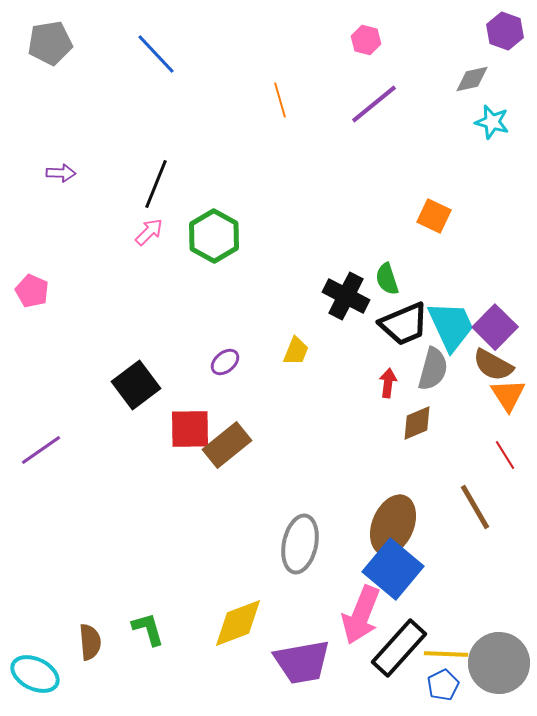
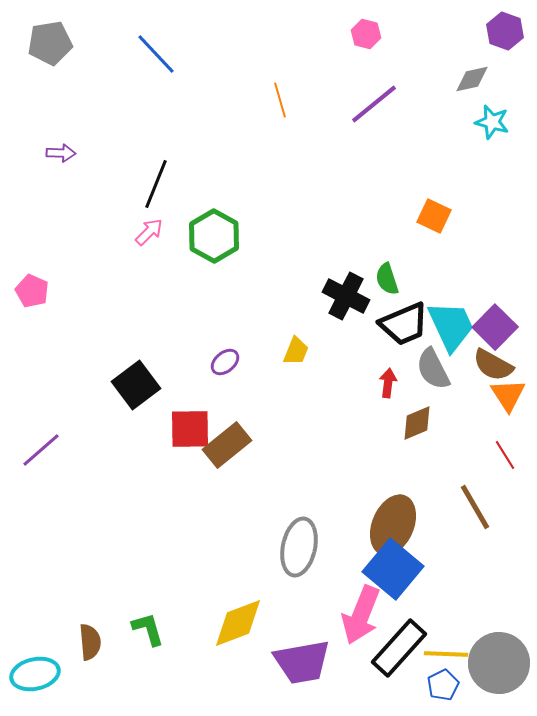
pink hexagon at (366, 40): moved 6 px up
purple arrow at (61, 173): moved 20 px up
gray semicircle at (433, 369): rotated 138 degrees clockwise
purple line at (41, 450): rotated 6 degrees counterclockwise
gray ellipse at (300, 544): moved 1 px left, 3 px down
cyan ellipse at (35, 674): rotated 39 degrees counterclockwise
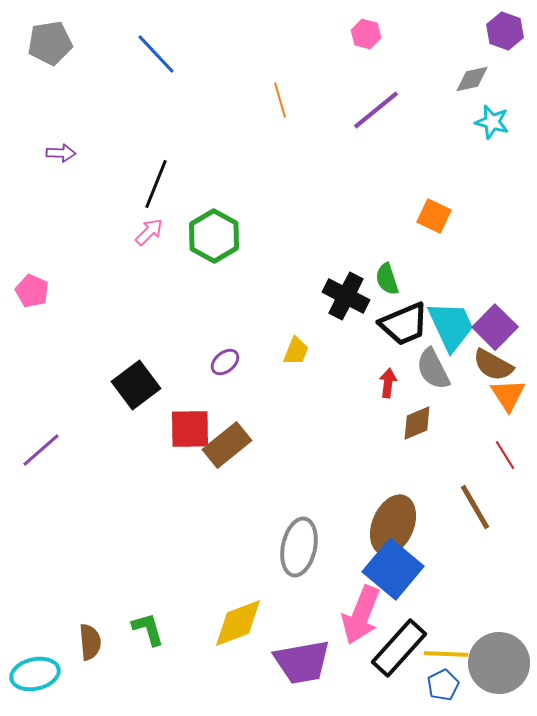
purple line at (374, 104): moved 2 px right, 6 px down
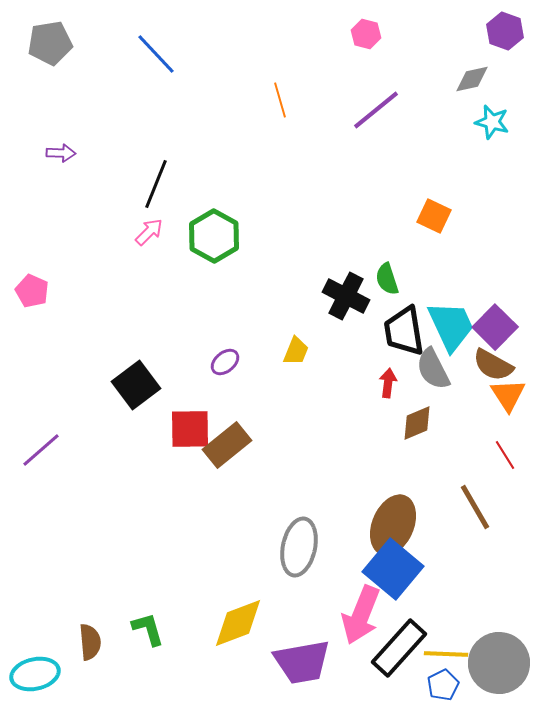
black trapezoid at (404, 324): moved 7 px down; rotated 104 degrees clockwise
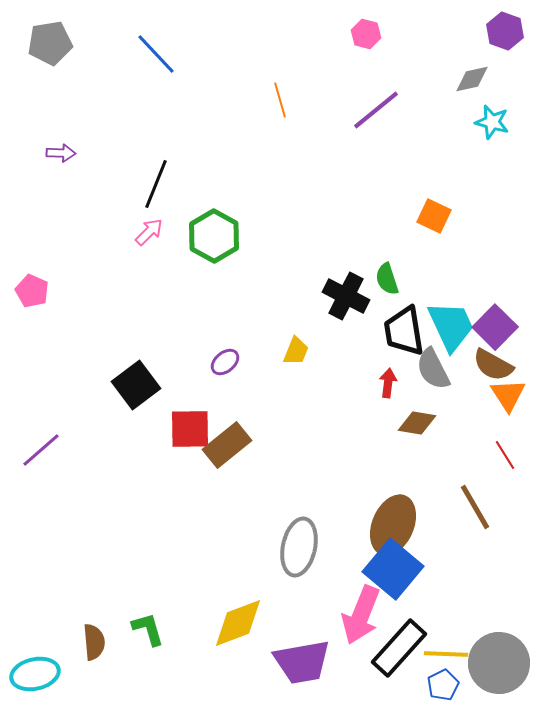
brown diamond at (417, 423): rotated 33 degrees clockwise
brown semicircle at (90, 642): moved 4 px right
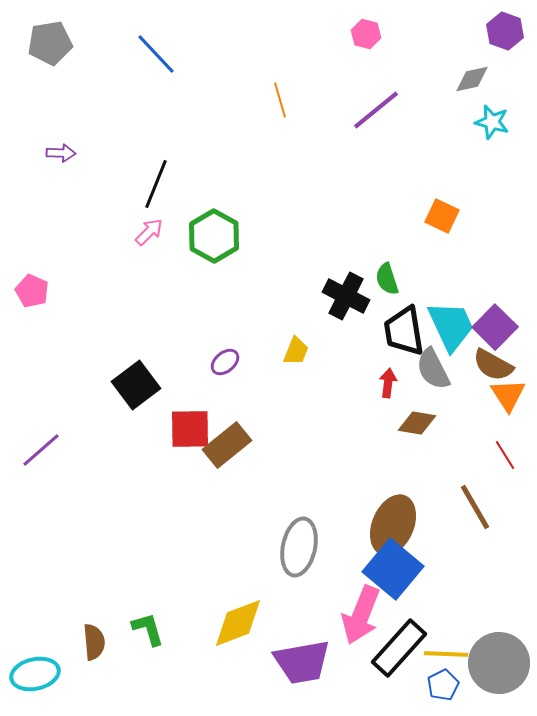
orange square at (434, 216): moved 8 px right
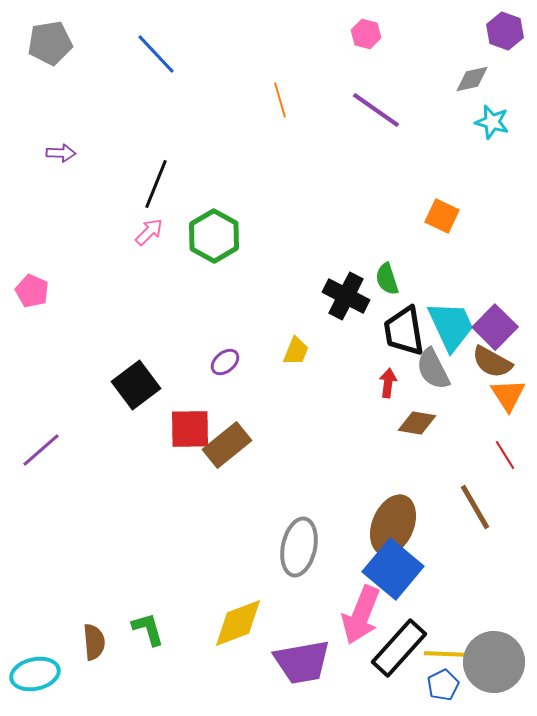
purple line at (376, 110): rotated 74 degrees clockwise
brown semicircle at (493, 365): moved 1 px left, 3 px up
gray circle at (499, 663): moved 5 px left, 1 px up
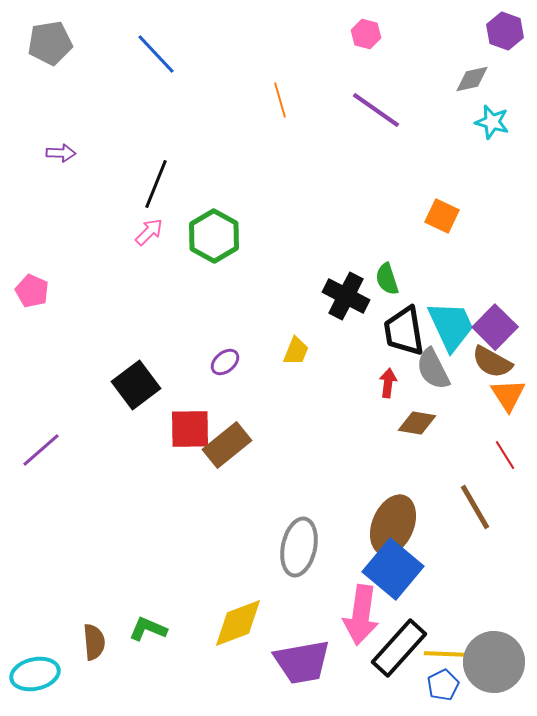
pink arrow at (361, 615): rotated 14 degrees counterclockwise
green L-shape at (148, 629): rotated 51 degrees counterclockwise
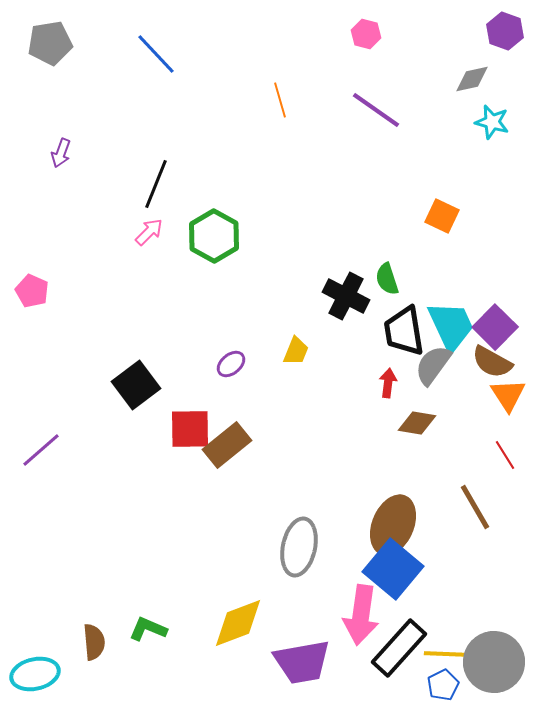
purple arrow at (61, 153): rotated 108 degrees clockwise
purple ellipse at (225, 362): moved 6 px right, 2 px down
gray semicircle at (433, 369): moved 4 px up; rotated 63 degrees clockwise
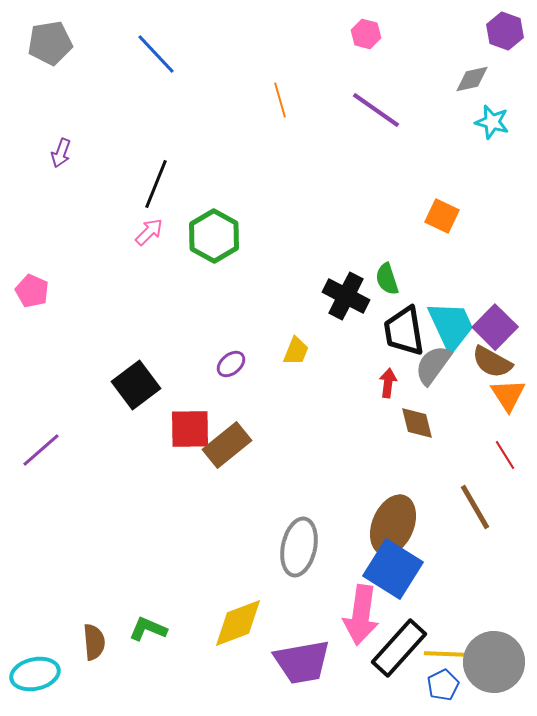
brown diamond at (417, 423): rotated 66 degrees clockwise
blue square at (393, 569): rotated 8 degrees counterclockwise
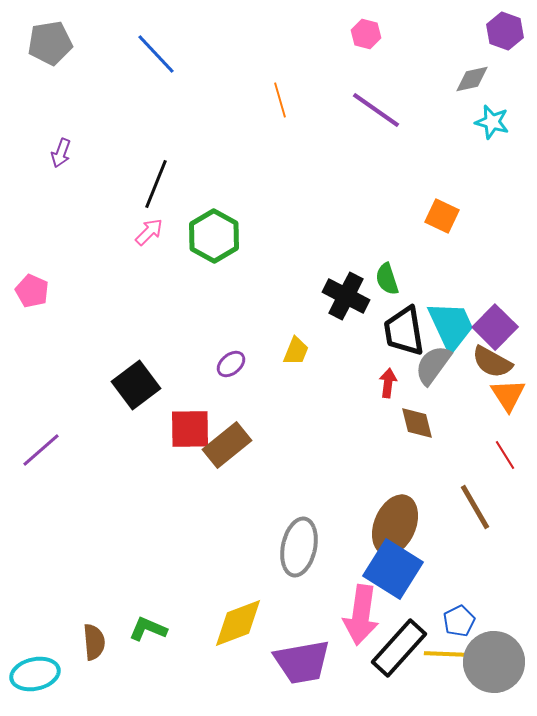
brown ellipse at (393, 525): moved 2 px right
blue pentagon at (443, 685): moved 16 px right, 64 px up
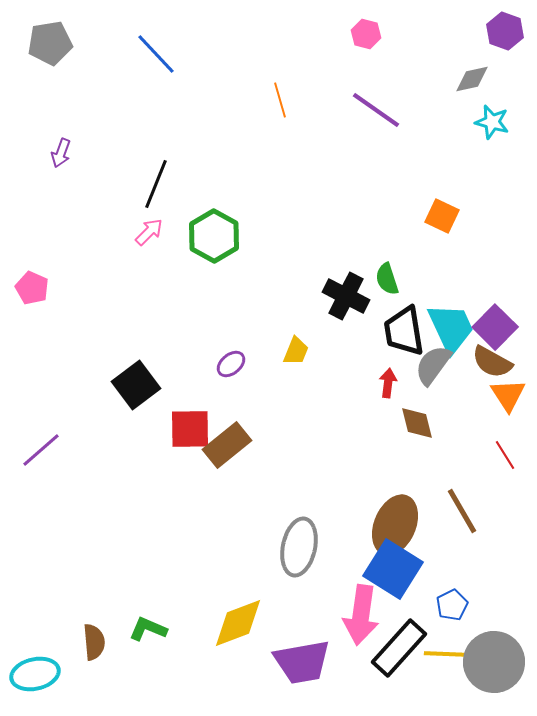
pink pentagon at (32, 291): moved 3 px up
cyan trapezoid at (451, 326): moved 2 px down
brown line at (475, 507): moved 13 px left, 4 px down
blue pentagon at (459, 621): moved 7 px left, 16 px up
